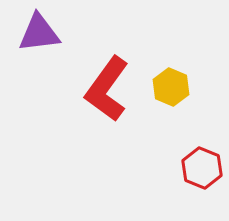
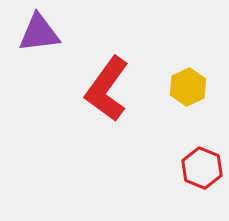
yellow hexagon: moved 17 px right; rotated 12 degrees clockwise
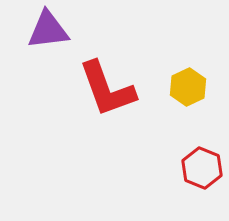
purple triangle: moved 9 px right, 3 px up
red L-shape: rotated 56 degrees counterclockwise
